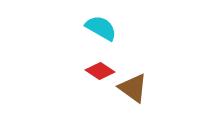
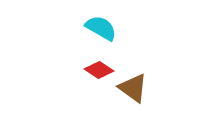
red diamond: moved 1 px left, 1 px up
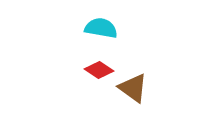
cyan semicircle: rotated 20 degrees counterclockwise
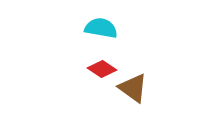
red diamond: moved 3 px right, 1 px up
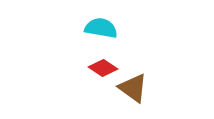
red diamond: moved 1 px right, 1 px up
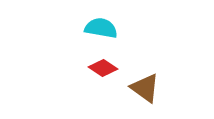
brown triangle: moved 12 px right
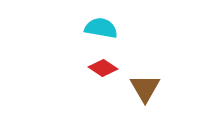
brown triangle: rotated 24 degrees clockwise
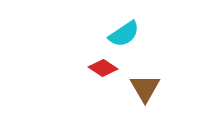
cyan semicircle: moved 23 px right, 6 px down; rotated 136 degrees clockwise
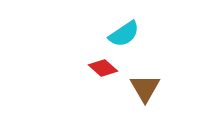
red diamond: rotated 8 degrees clockwise
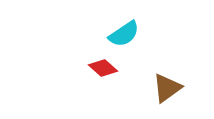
brown triangle: moved 22 px right; rotated 24 degrees clockwise
